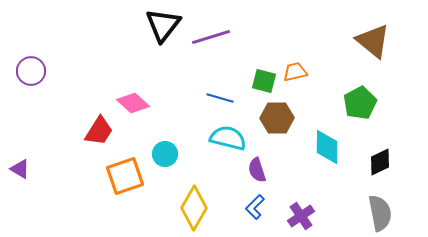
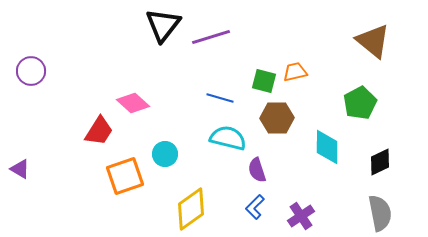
yellow diamond: moved 3 px left, 1 px down; rotated 24 degrees clockwise
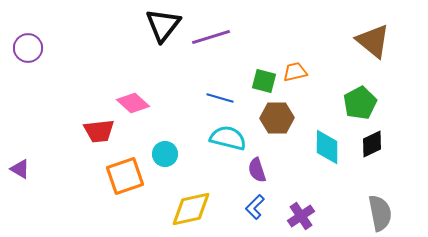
purple circle: moved 3 px left, 23 px up
red trapezoid: rotated 52 degrees clockwise
black diamond: moved 8 px left, 18 px up
yellow diamond: rotated 24 degrees clockwise
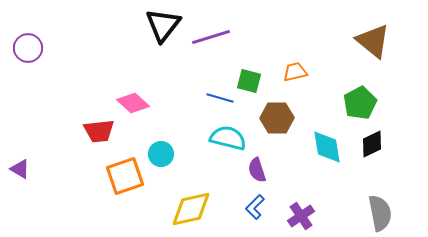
green square: moved 15 px left
cyan diamond: rotated 9 degrees counterclockwise
cyan circle: moved 4 px left
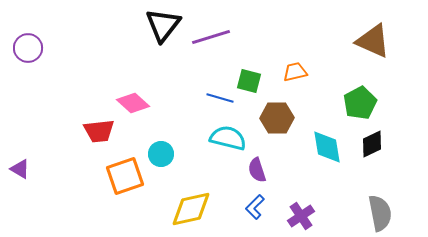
brown triangle: rotated 15 degrees counterclockwise
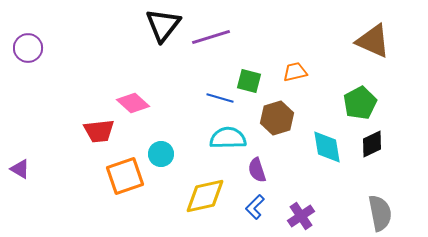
brown hexagon: rotated 16 degrees counterclockwise
cyan semicircle: rotated 15 degrees counterclockwise
yellow diamond: moved 14 px right, 13 px up
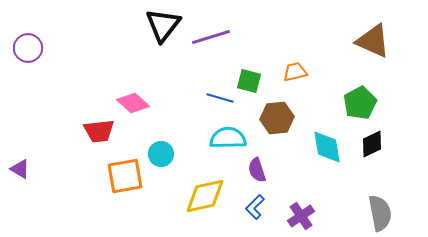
brown hexagon: rotated 12 degrees clockwise
orange square: rotated 9 degrees clockwise
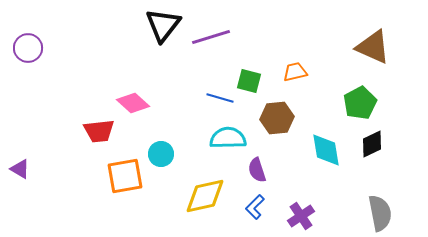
brown triangle: moved 6 px down
cyan diamond: moved 1 px left, 3 px down
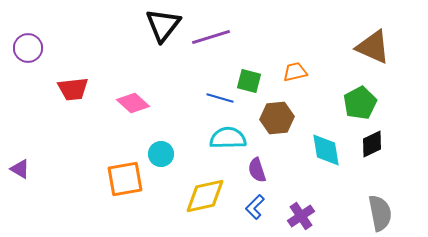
red trapezoid: moved 26 px left, 42 px up
orange square: moved 3 px down
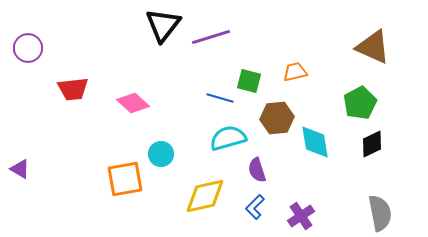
cyan semicircle: rotated 15 degrees counterclockwise
cyan diamond: moved 11 px left, 8 px up
